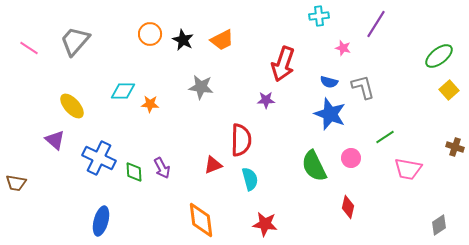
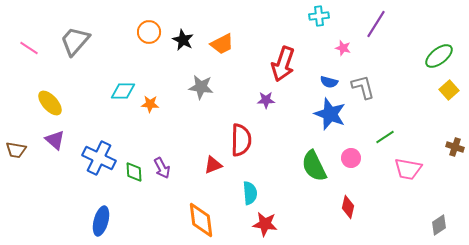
orange circle: moved 1 px left, 2 px up
orange trapezoid: moved 4 px down
yellow ellipse: moved 22 px left, 3 px up
cyan semicircle: moved 14 px down; rotated 10 degrees clockwise
brown trapezoid: moved 33 px up
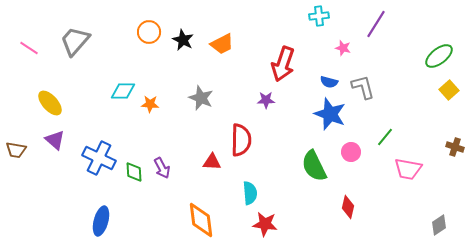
gray star: moved 11 px down; rotated 15 degrees clockwise
green line: rotated 18 degrees counterclockwise
pink circle: moved 6 px up
red triangle: moved 1 px left, 3 px up; rotated 24 degrees clockwise
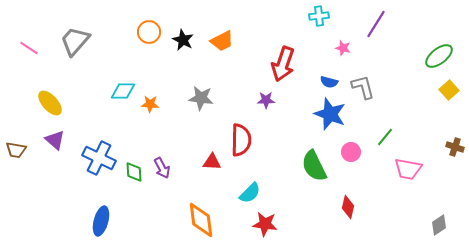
orange trapezoid: moved 3 px up
gray star: rotated 15 degrees counterclockwise
cyan semicircle: rotated 50 degrees clockwise
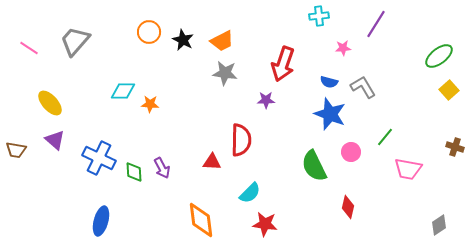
pink star: rotated 21 degrees counterclockwise
gray L-shape: rotated 16 degrees counterclockwise
gray star: moved 24 px right, 25 px up
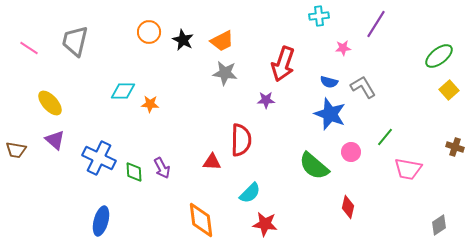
gray trapezoid: rotated 28 degrees counterclockwise
green semicircle: rotated 24 degrees counterclockwise
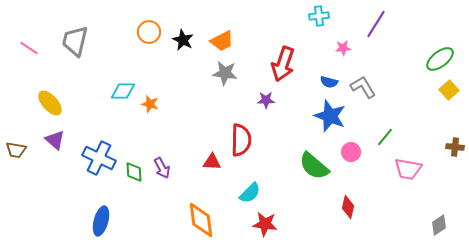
green ellipse: moved 1 px right, 3 px down
orange star: rotated 12 degrees clockwise
blue star: moved 2 px down
brown cross: rotated 12 degrees counterclockwise
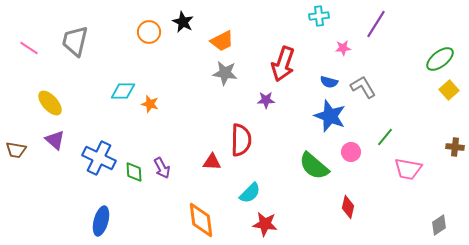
black star: moved 18 px up
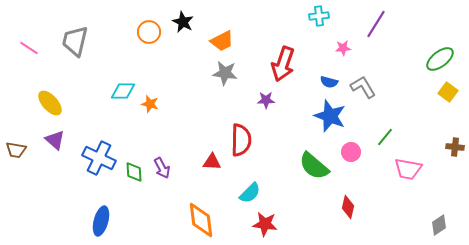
yellow square: moved 1 px left, 2 px down; rotated 12 degrees counterclockwise
